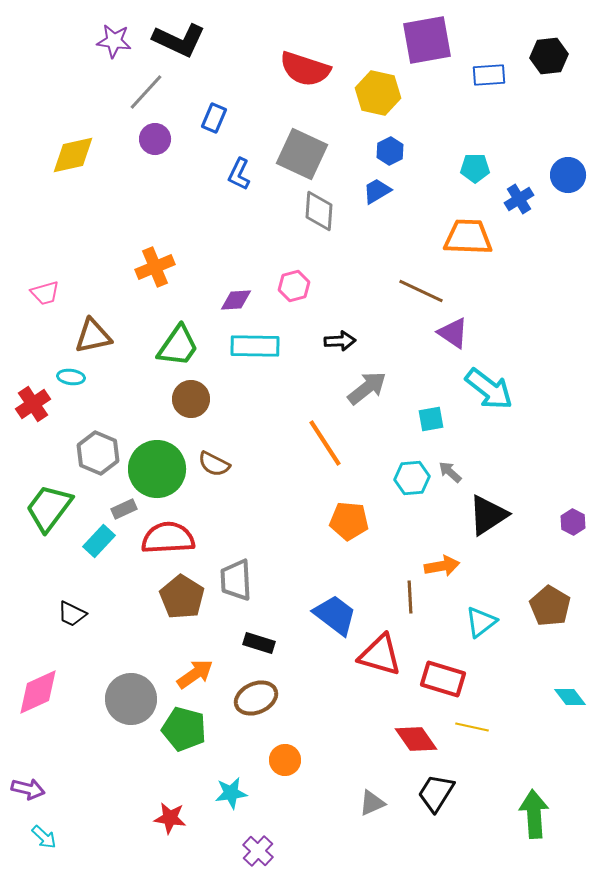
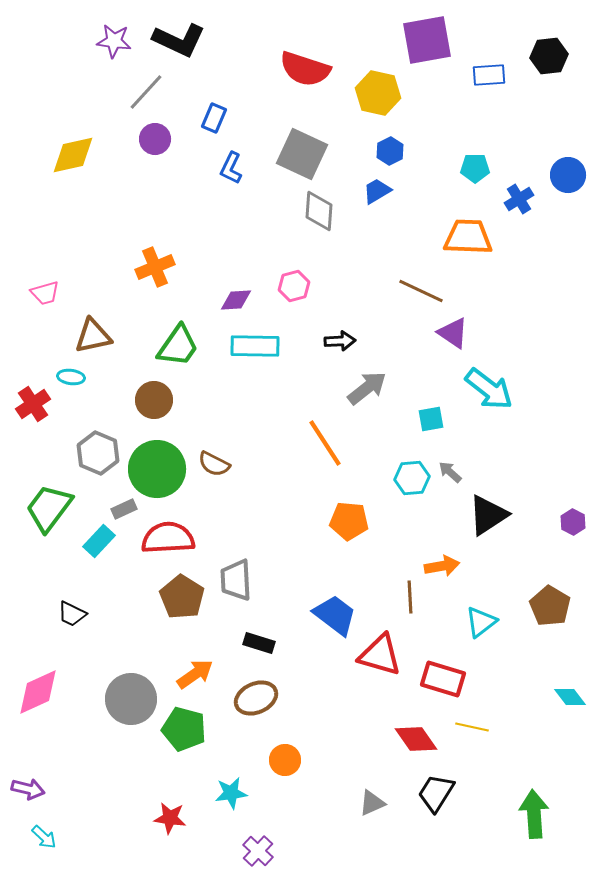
blue L-shape at (239, 174): moved 8 px left, 6 px up
brown circle at (191, 399): moved 37 px left, 1 px down
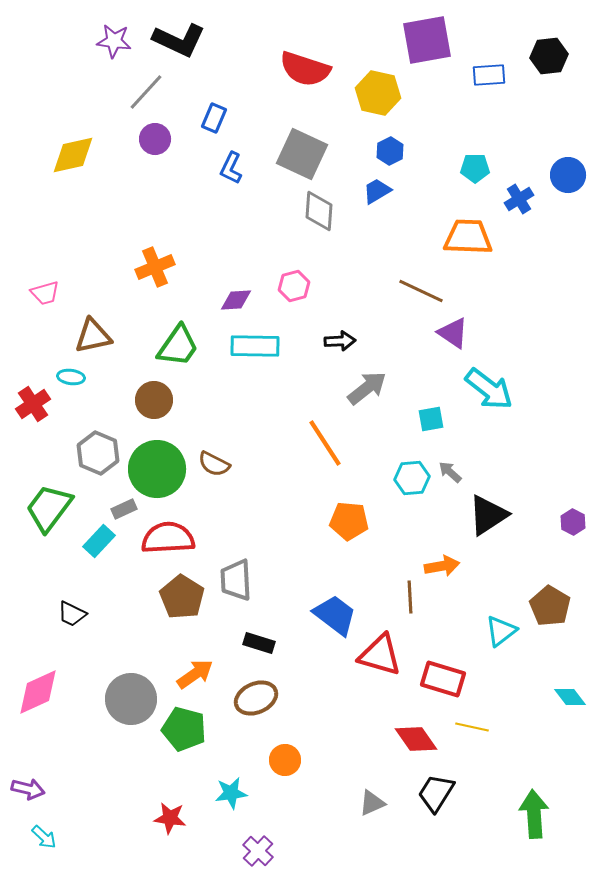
cyan triangle at (481, 622): moved 20 px right, 9 px down
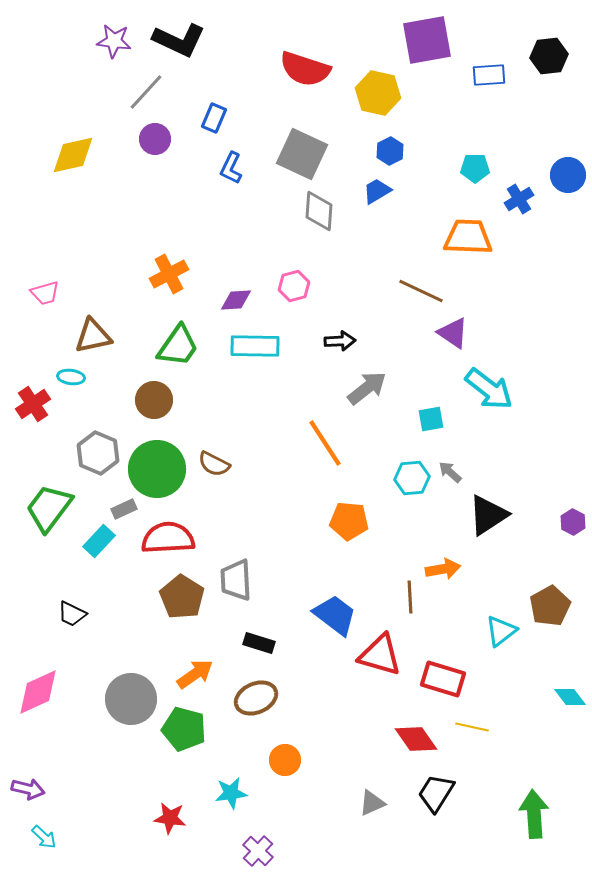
orange cross at (155, 267): moved 14 px right, 7 px down; rotated 6 degrees counterclockwise
orange arrow at (442, 566): moved 1 px right, 3 px down
brown pentagon at (550, 606): rotated 12 degrees clockwise
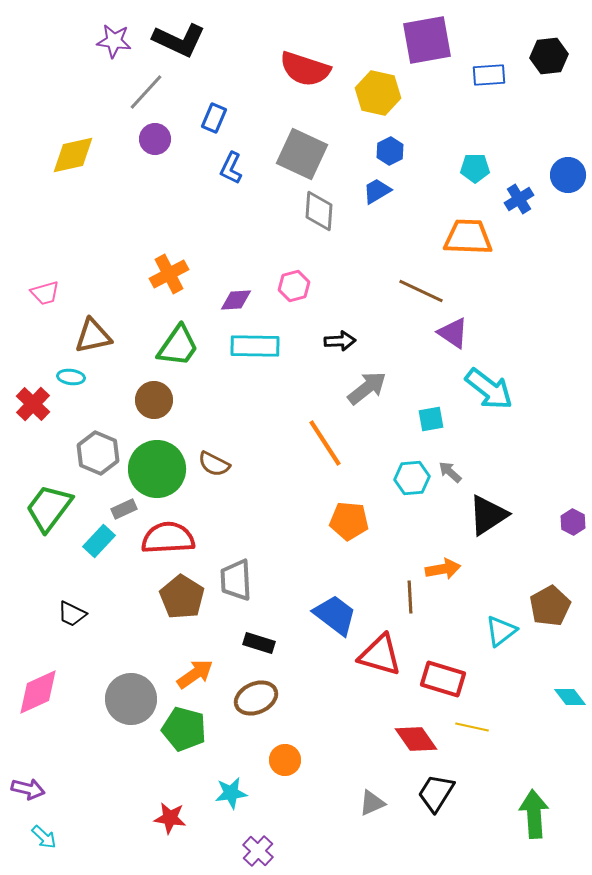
red cross at (33, 404): rotated 12 degrees counterclockwise
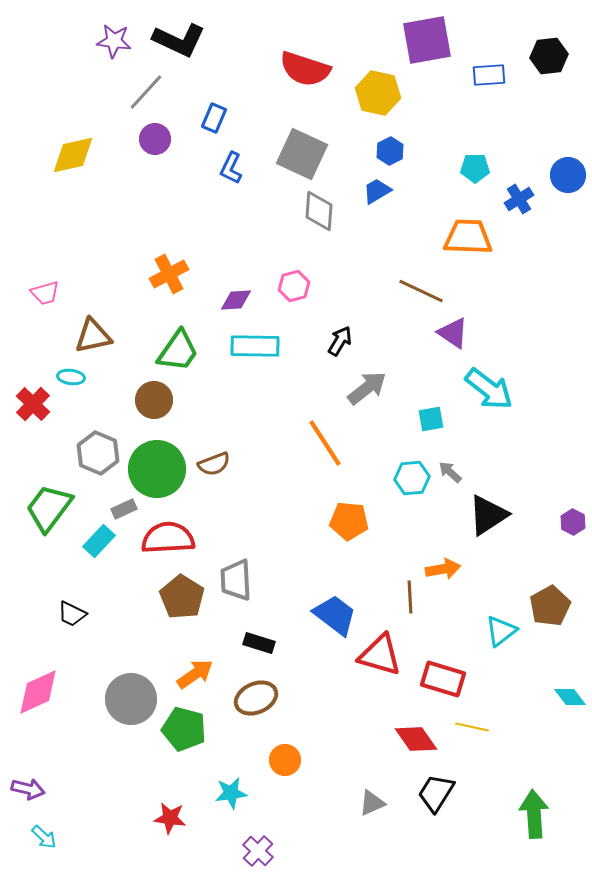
black arrow at (340, 341): rotated 56 degrees counterclockwise
green trapezoid at (178, 346): moved 5 px down
brown semicircle at (214, 464): rotated 48 degrees counterclockwise
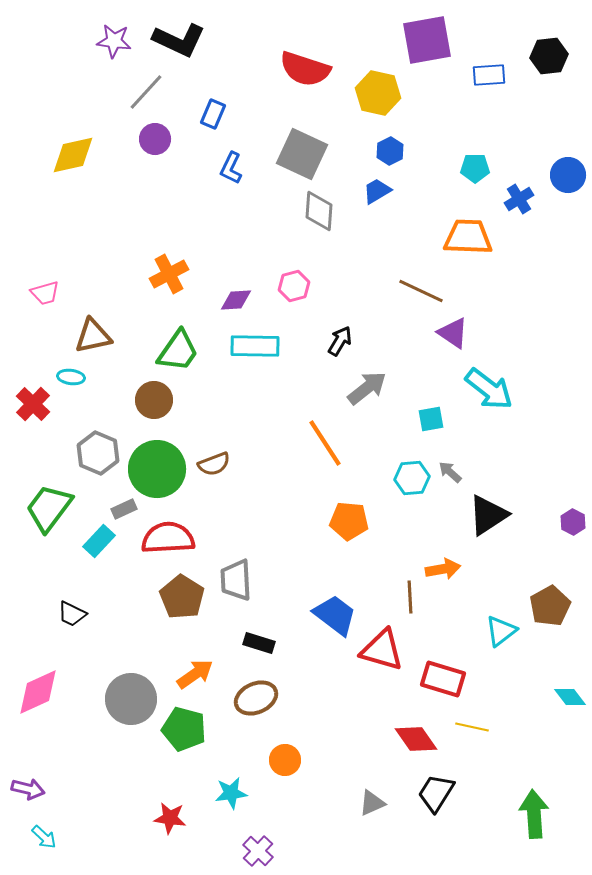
blue rectangle at (214, 118): moved 1 px left, 4 px up
red triangle at (380, 655): moved 2 px right, 5 px up
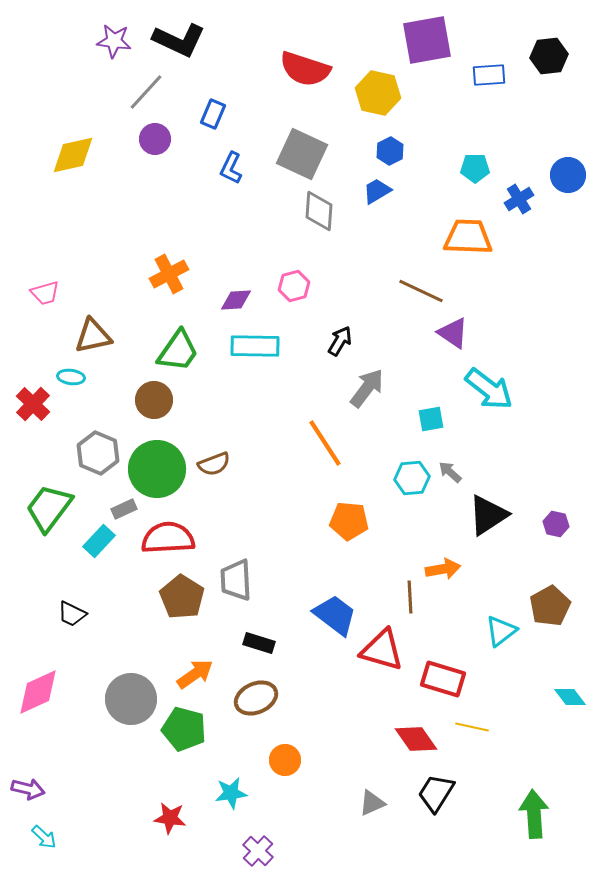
gray arrow at (367, 388): rotated 15 degrees counterclockwise
purple hexagon at (573, 522): moved 17 px left, 2 px down; rotated 15 degrees counterclockwise
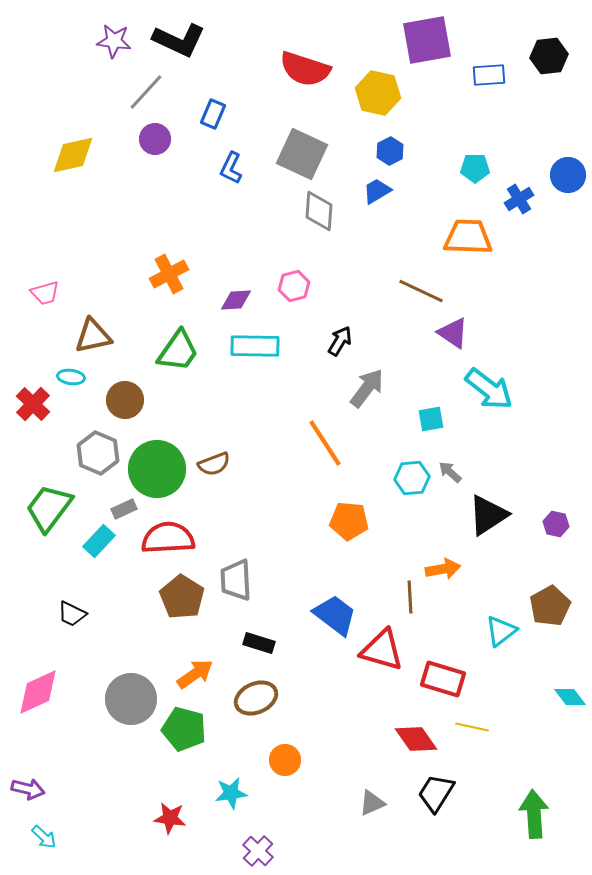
brown circle at (154, 400): moved 29 px left
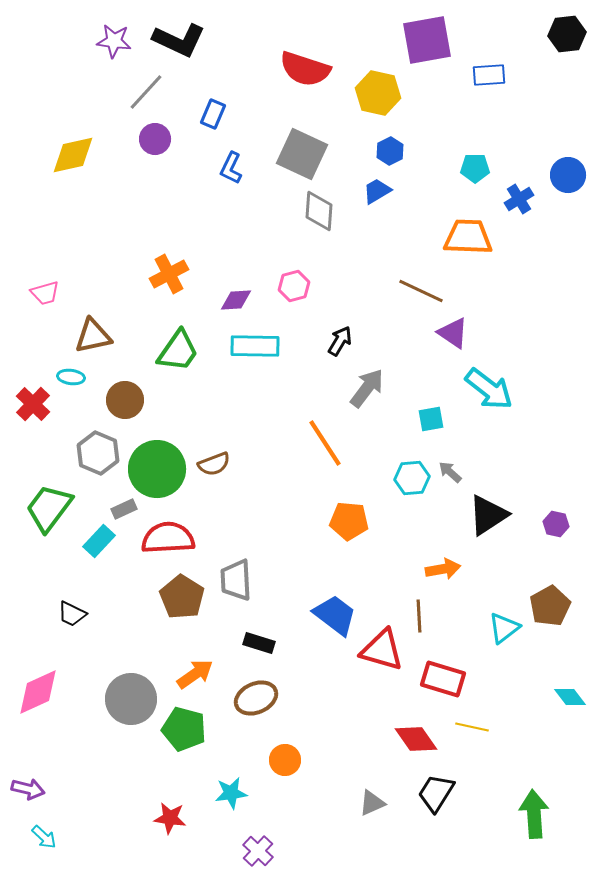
black hexagon at (549, 56): moved 18 px right, 22 px up
brown line at (410, 597): moved 9 px right, 19 px down
cyan triangle at (501, 631): moved 3 px right, 3 px up
